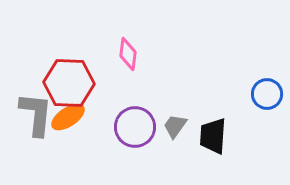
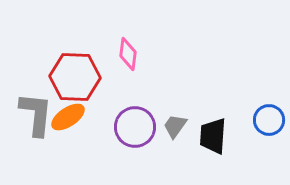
red hexagon: moved 6 px right, 6 px up
blue circle: moved 2 px right, 26 px down
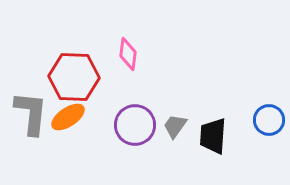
red hexagon: moved 1 px left
gray L-shape: moved 5 px left, 1 px up
purple circle: moved 2 px up
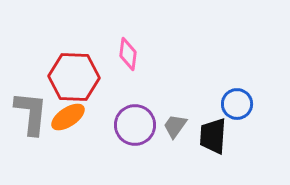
blue circle: moved 32 px left, 16 px up
